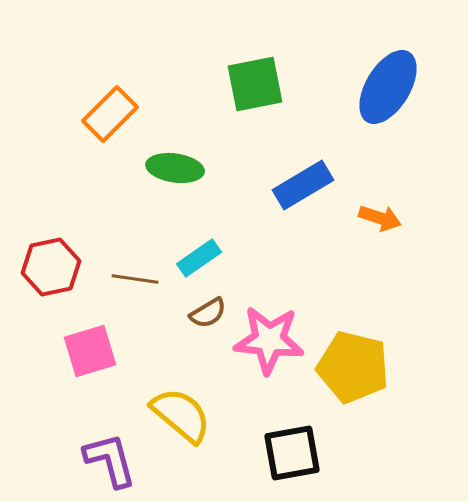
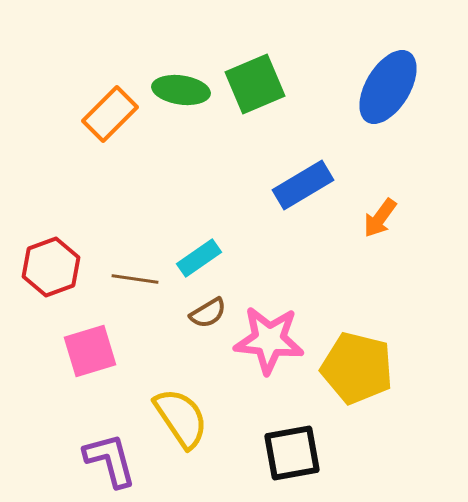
green square: rotated 12 degrees counterclockwise
green ellipse: moved 6 px right, 78 px up
orange arrow: rotated 108 degrees clockwise
red hexagon: rotated 8 degrees counterclockwise
yellow pentagon: moved 4 px right, 1 px down
yellow semicircle: moved 3 px down; rotated 16 degrees clockwise
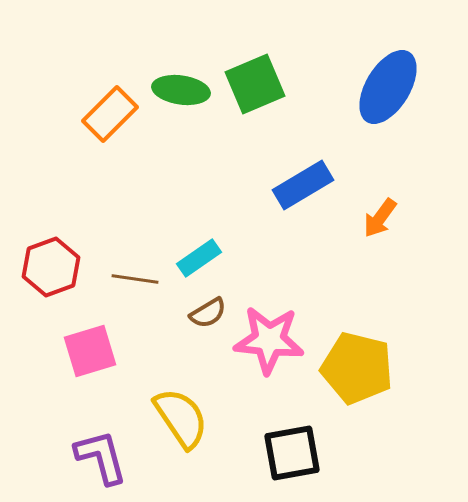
purple L-shape: moved 9 px left, 3 px up
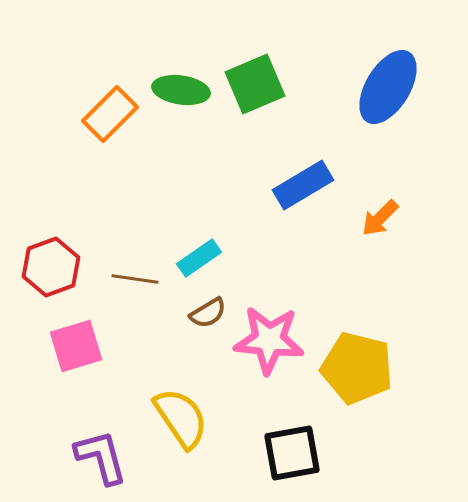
orange arrow: rotated 9 degrees clockwise
pink square: moved 14 px left, 5 px up
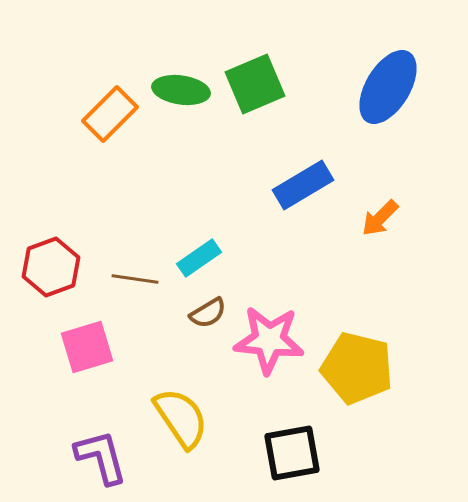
pink square: moved 11 px right, 1 px down
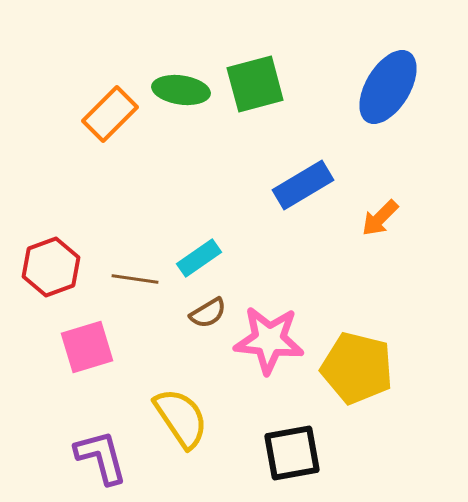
green square: rotated 8 degrees clockwise
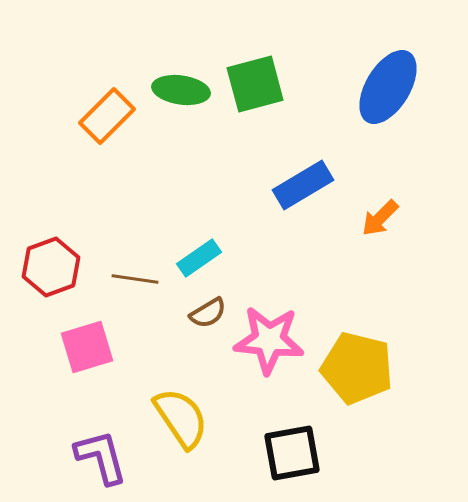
orange rectangle: moved 3 px left, 2 px down
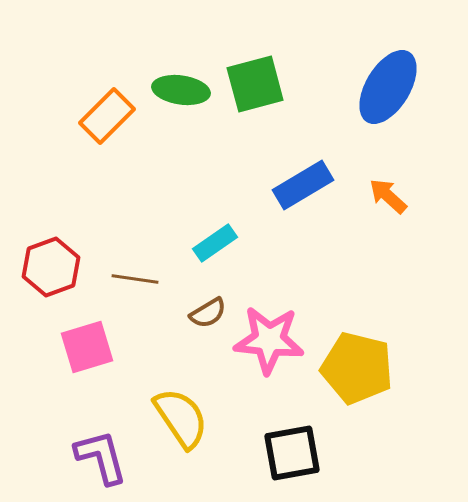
orange arrow: moved 8 px right, 22 px up; rotated 87 degrees clockwise
cyan rectangle: moved 16 px right, 15 px up
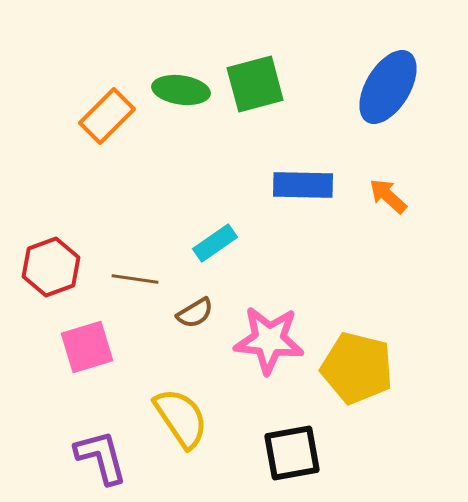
blue rectangle: rotated 32 degrees clockwise
brown semicircle: moved 13 px left
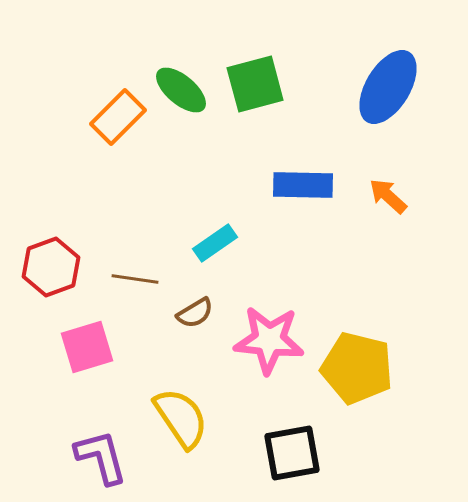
green ellipse: rotated 32 degrees clockwise
orange rectangle: moved 11 px right, 1 px down
